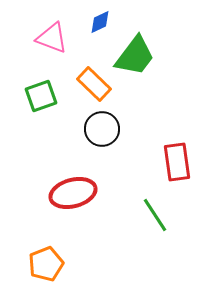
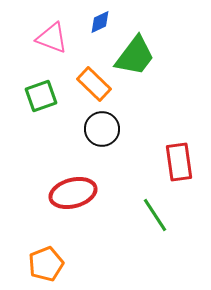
red rectangle: moved 2 px right
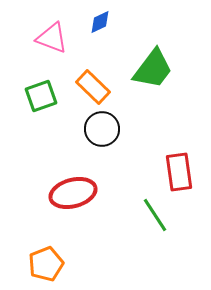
green trapezoid: moved 18 px right, 13 px down
orange rectangle: moved 1 px left, 3 px down
red rectangle: moved 10 px down
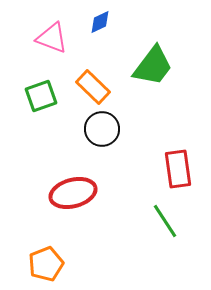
green trapezoid: moved 3 px up
red rectangle: moved 1 px left, 3 px up
green line: moved 10 px right, 6 px down
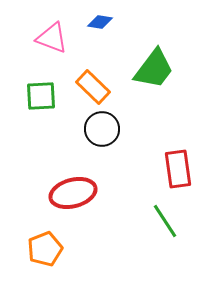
blue diamond: rotated 35 degrees clockwise
green trapezoid: moved 1 px right, 3 px down
green square: rotated 16 degrees clockwise
orange pentagon: moved 1 px left, 15 px up
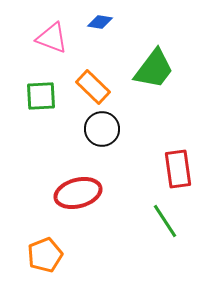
red ellipse: moved 5 px right
orange pentagon: moved 6 px down
